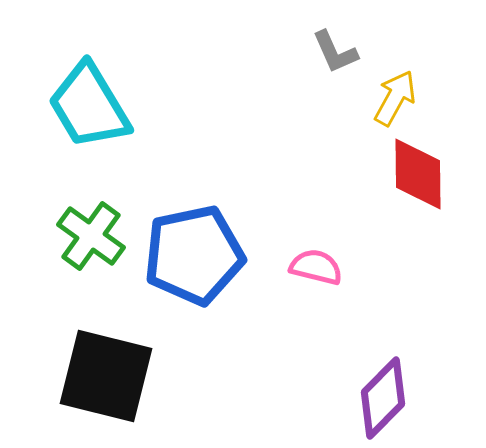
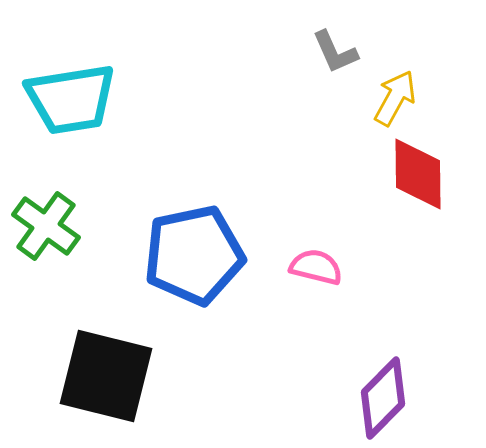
cyan trapezoid: moved 18 px left, 7 px up; rotated 68 degrees counterclockwise
green cross: moved 45 px left, 10 px up
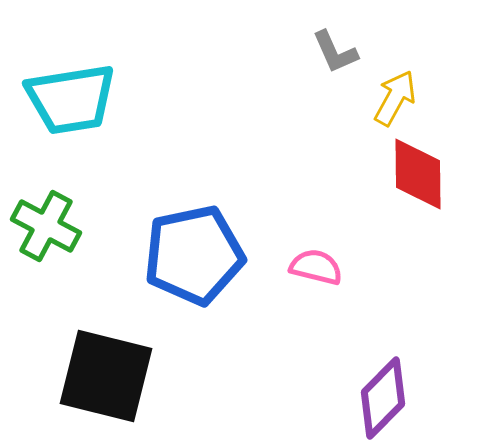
green cross: rotated 8 degrees counterclockwise
